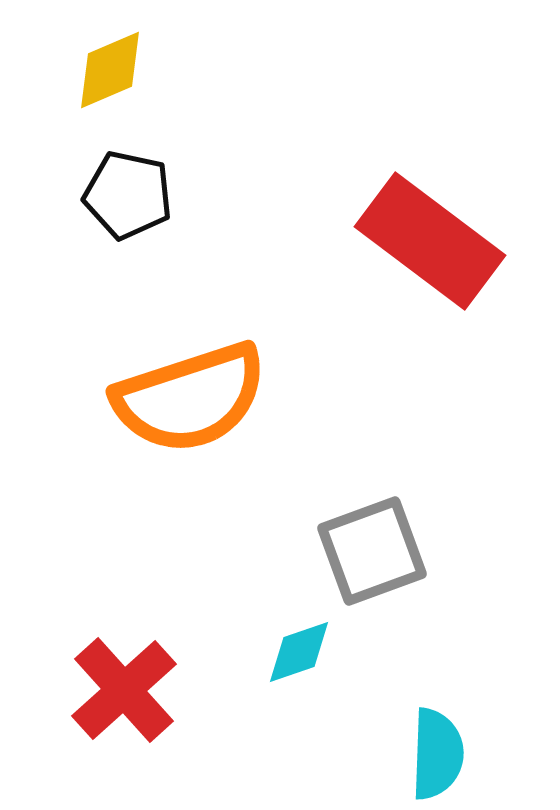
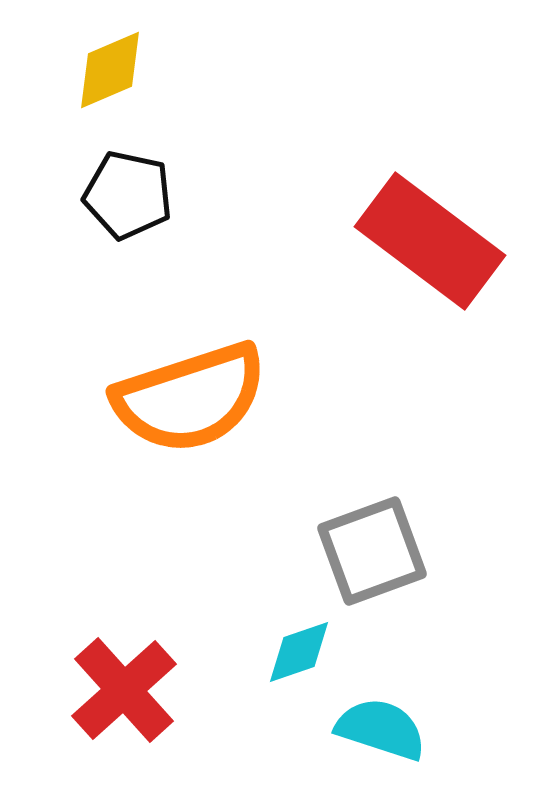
cyan semicircle: moved 56 px left, 25 px up; rotated 74 degrees counterclockwise
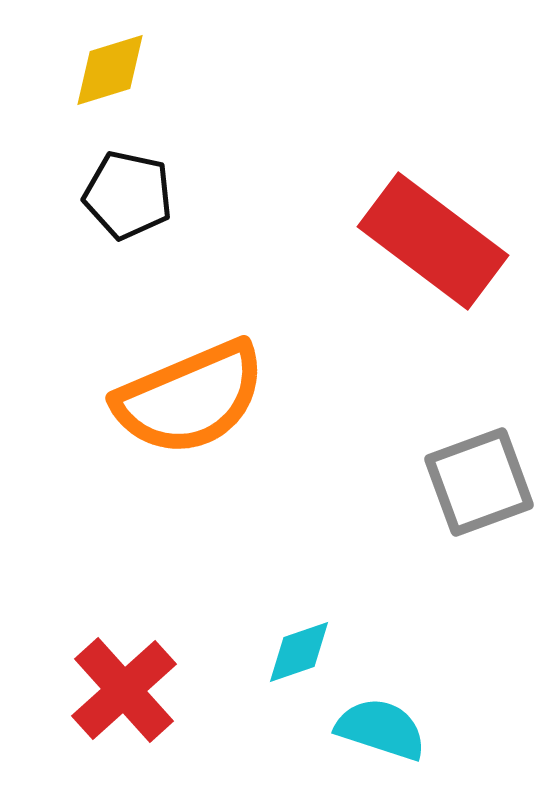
yellow diamond: rotated 6 degrees clockwise
red rectangle: moved 3 px right
orange semicircle: rotated 5 degrees counterclockwise
gray square: moved 107 px right, 69 px up
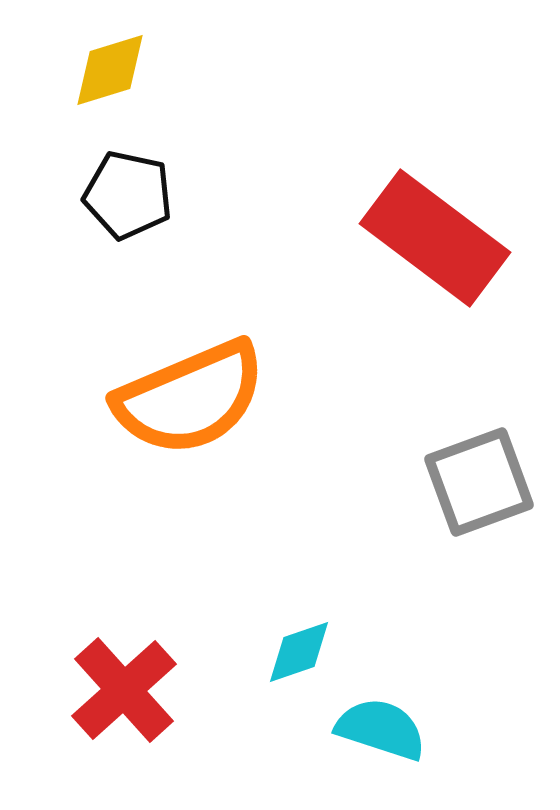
red rectangle: moved 2 px right, 3 px up
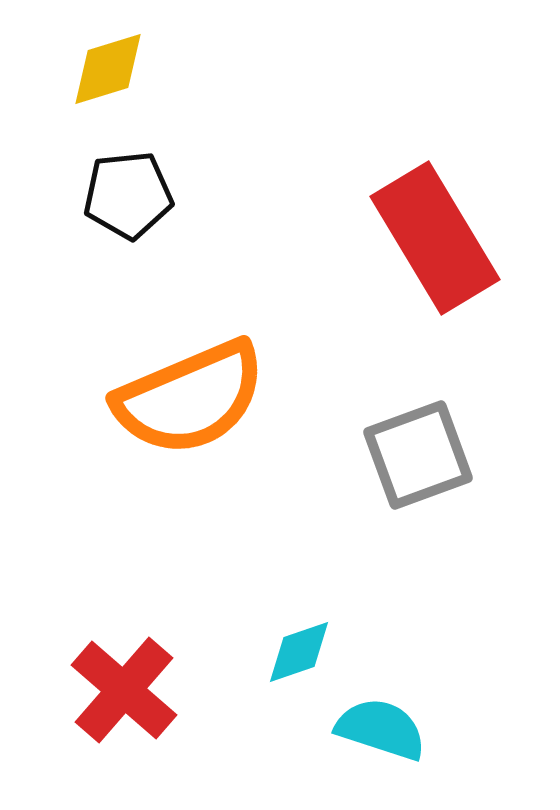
yellow diamond: moved 2 px left, 1 px up
black pentagon: rotated 18 degrees counterclockwise
red rectangle: rotated 22 degrees clockwise
gray square: moved 61 px left, 27 px up
red cross: rotated 7 degrees counterclockwise
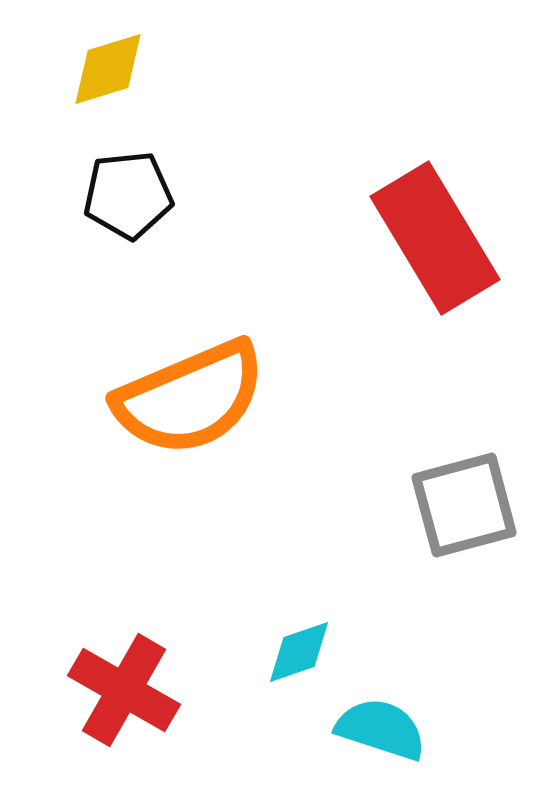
gray square: moved 46 px right, 50 px down; rotated 5 degrees clockwise
red cross: rotated 11 degrees counterclockwise
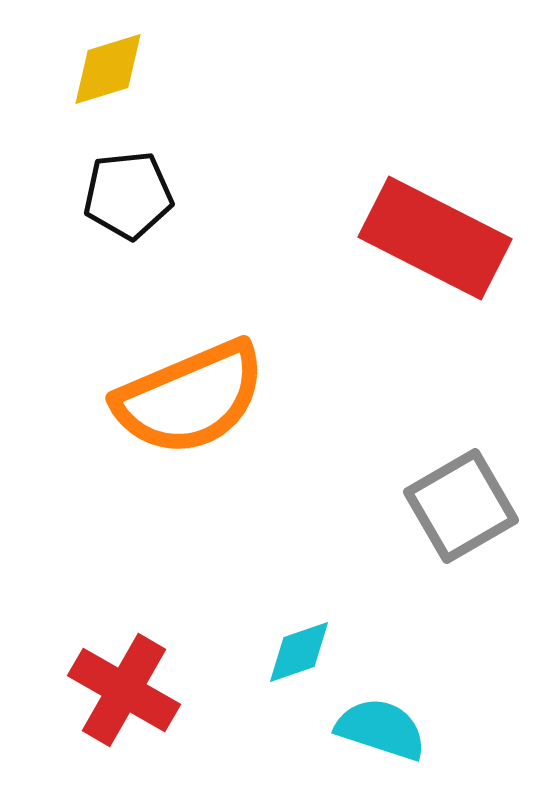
red rectangle: rotated 32 degrees counterclockwise
gray square: moved 3 px left, 1 px down; rotated 15 degrees counterclockwise
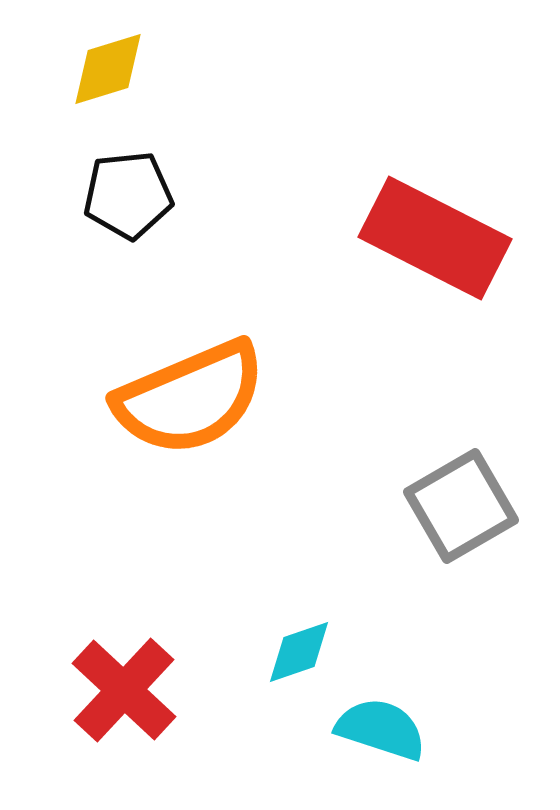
red cross: rotated 13 degrees clockwise
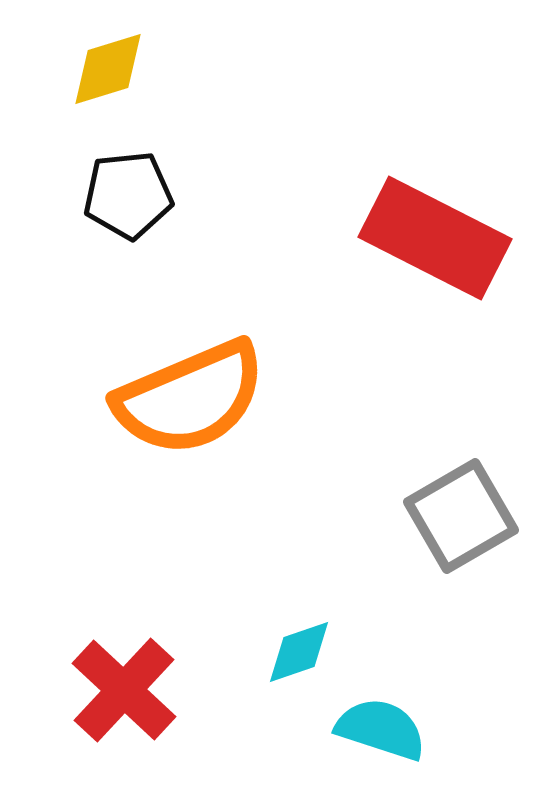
gray square: moved 10 px down
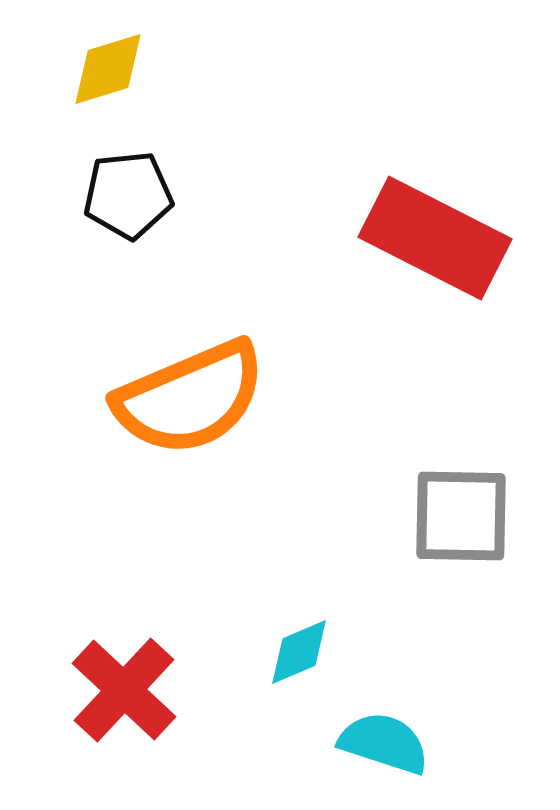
gray square: rotated 31 degrees clockwise
cyan diamond: rotated 4 degrees counterclockwise
cyan semicircle: moved 3 px right, 14 px down
